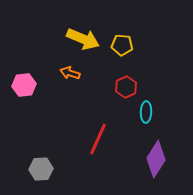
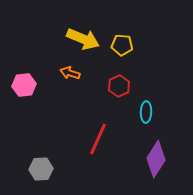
red hexagon: moved 7 px left, 1 px up
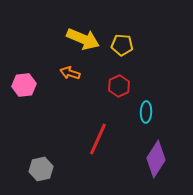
gray hexagon: rotated 10 degrees counterclockwise
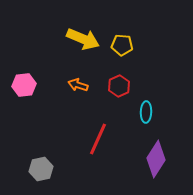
orange arrow: moved 8 px right, 12 px down
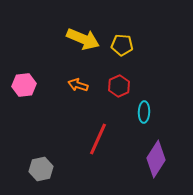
cyan ellipse: moved 2 px left
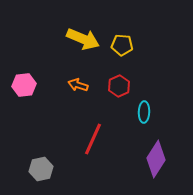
red line: moved 5 px left
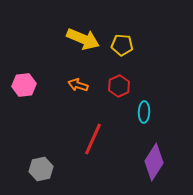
purple diamond: moved 2 px left, 3 px down
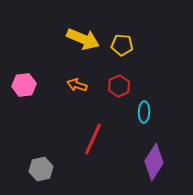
orange arrow: moved 1 px left
